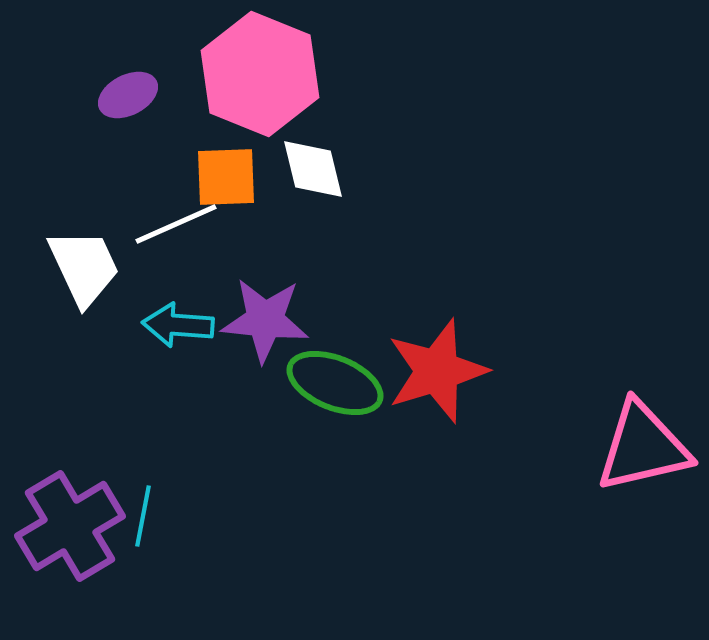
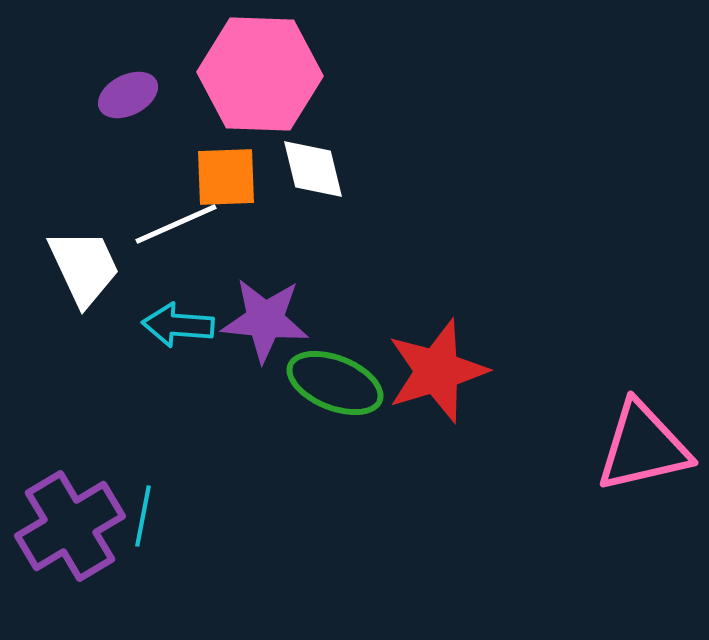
pink hexagon: rotated 20 degrees counterclockwise
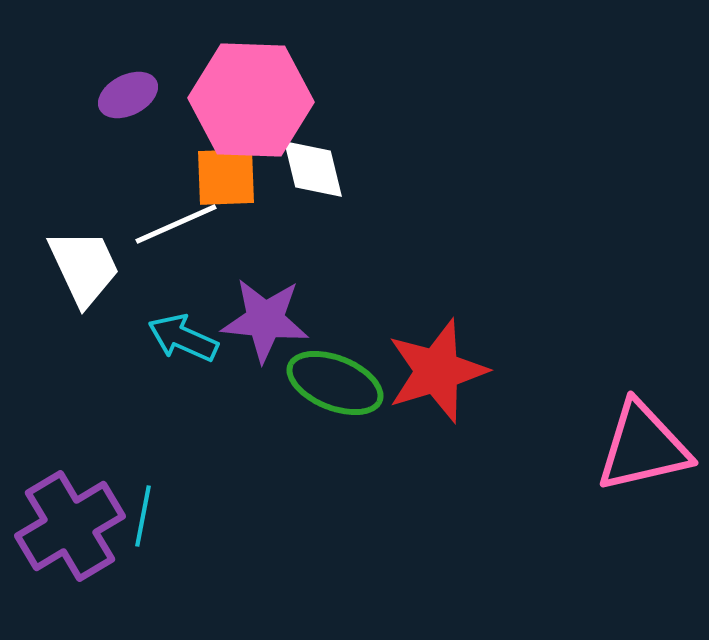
pink hexagon: moved 9 px left, 26 px down
cyan arrow: moved 5 px right, 13 px down; rotated 20 degrees clockwise
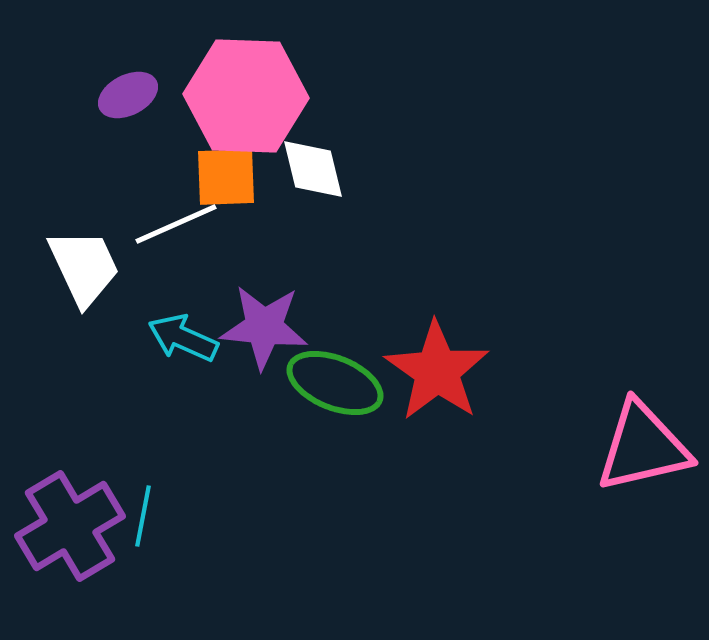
pink hexagon: moved 5 px left, 4 px up
purple star: moved 1 px left, 7 px down
red star: rotated 20 degrees counterclockwise
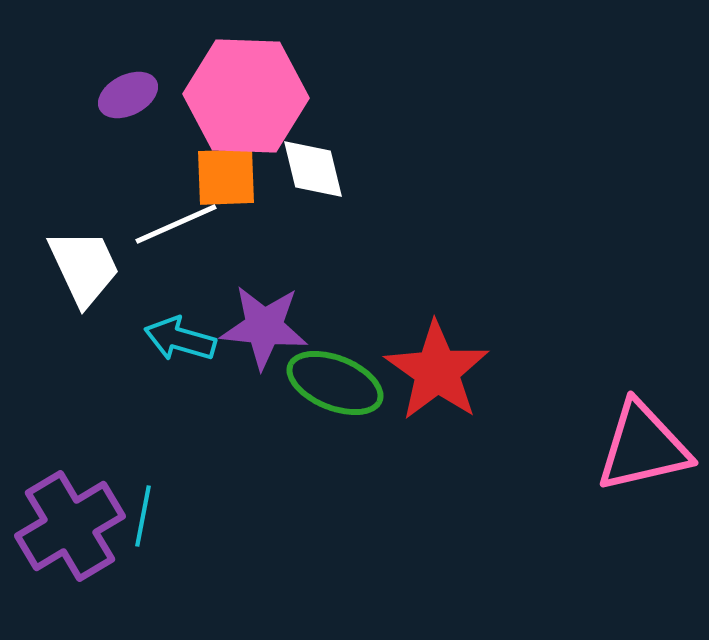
cyan arrow: moved 3 px left, 1 px down; rotated 8 degrees counterclockwise
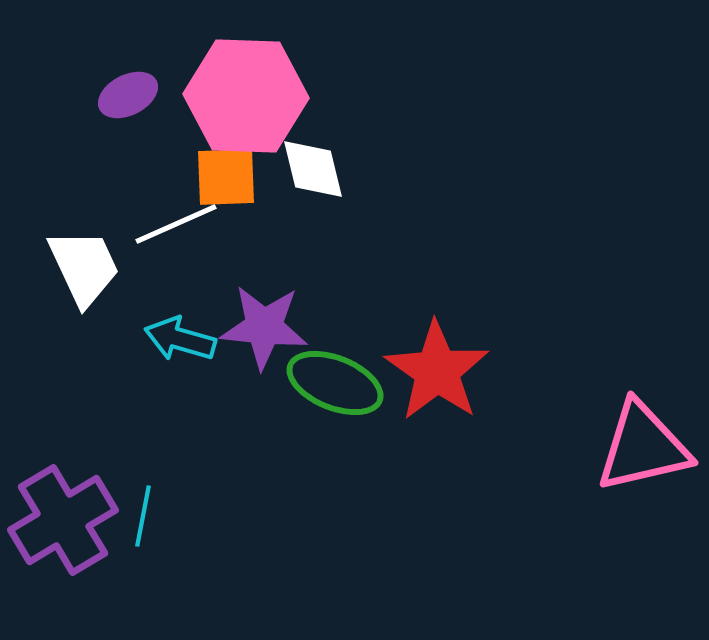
purple cross: moved 7 px left, 6 px up
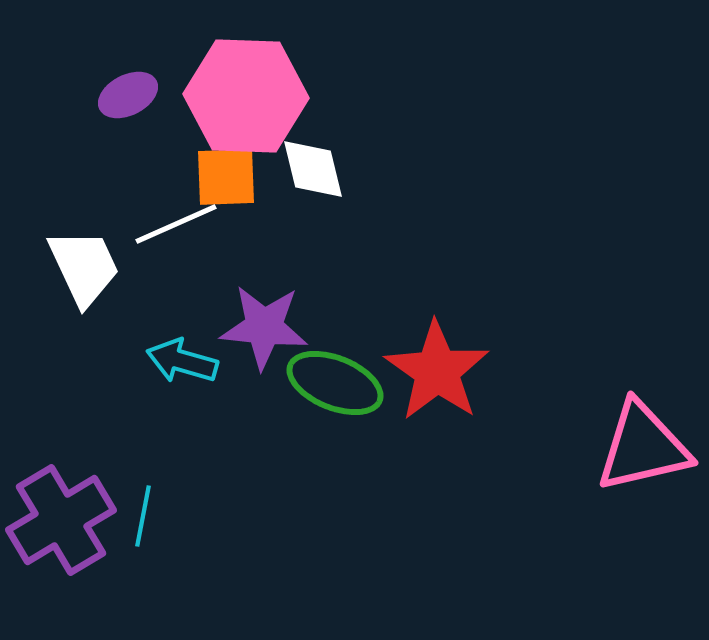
cyan arrow: moved 2 px right, 22 px down
purple cross: moved 2 px left
